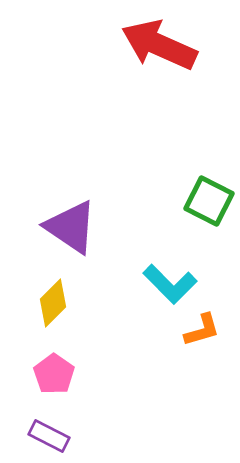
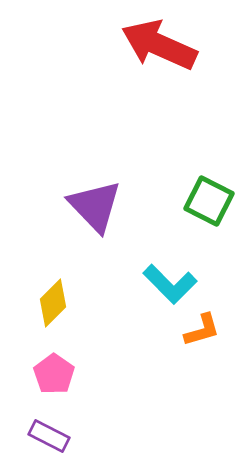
purple triangle: moved 24 px right, 21 px up; rotated 12 degrees clockwise
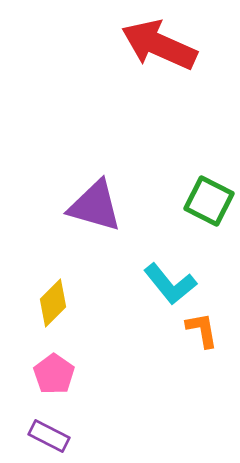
purple triangle: rotated 30 degrees counterclockwise
cyan L-shape: rotated 6 degrees clockwise
orange L-shape: rotated 84 degrees counterclockwise
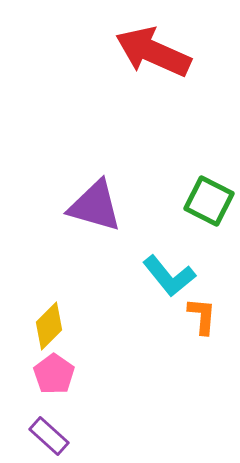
red arrow: moved 6 px left, 7 px down
cyan L-shape: moved 1 px left, 8 px up
yellow diamond: moved 4 px left, 23 px down
orange L-shape: moved 14 px up; rotated 15 degrees clockwise
purple rectangle: rotated 15 degrees clockwise
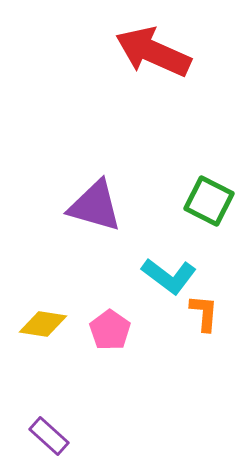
cyan L-shape: rotated 14 degrees counterclockwise
orange L-shape: moved 2 px right, 3 px up
yellow diamond: moved 6 px left, 2 px up; rotated 54 degrees clockwise
pink pentagon: moved 56 px right, 44 px up
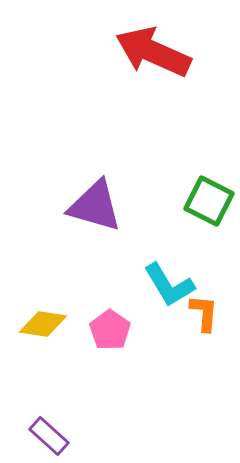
cyan L-shape: moved 9 px down; rotated 22 degrees clockwise
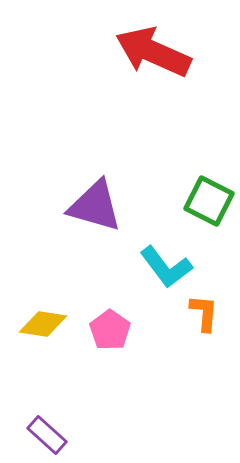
cyan L-shape: moved 3 px left, 18 px up; rotated 6 degrees counterclockwise
purple rectangle: moved 2 px left, 1 px up
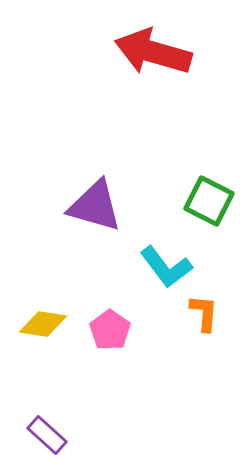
red arrow: rotated 8 degrees counterclockwise
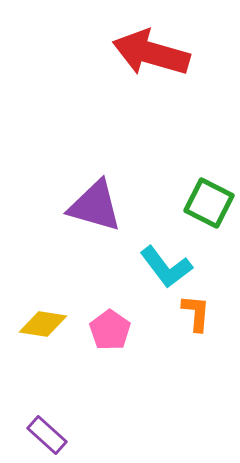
red arrow: moved 2 px left, 1 px down
green square: moved 2 px down
orange L-shape: moved 8 px left
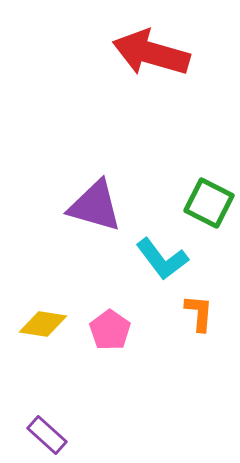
cyan L-shape: moved 4 px left, 8 px up
orange L-shape: moved 3 px right
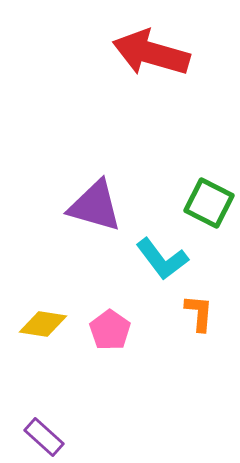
purple rectangle: moved 3 px left, 2 px down
